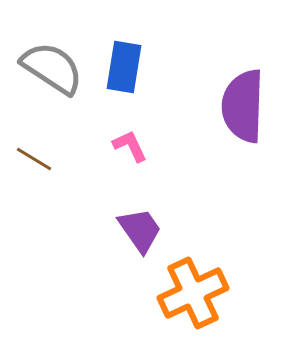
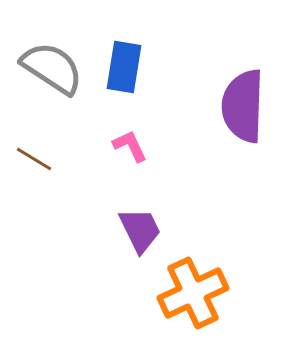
purple trapezoid: rotated 9 degrees clockwise
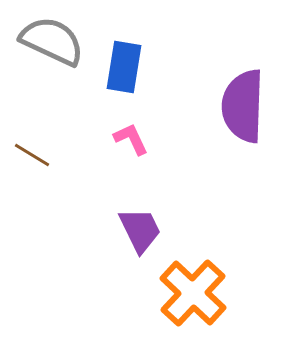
gray semicircle: moved 27 px up; rotated 8 degrees counterclockwise
pink L-shape: moved 1 px right, 7 px up
brown line: moved 2 px left, 4 px up
orange cross: rotated 22 degrees counterclockwise
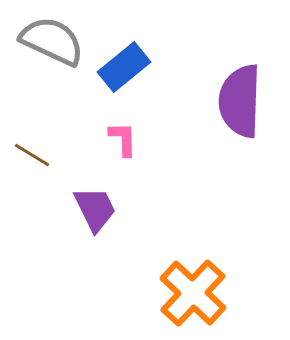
blue rectangle: rotated 42 degrees clockwise
purple semicircle: moved 3 px left, 5 px up
pink L-shape: moved 8 px left; rotated 24 degrees clockwise
purple trapezoid: moved 45 px left, 21 px up
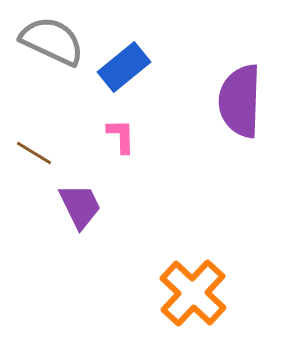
pink L-shape: moved 2 px left, 3 px up
brown line: moved 2 px right, 2 px up
purple trapezoid: moved 15 px left, 3 px up
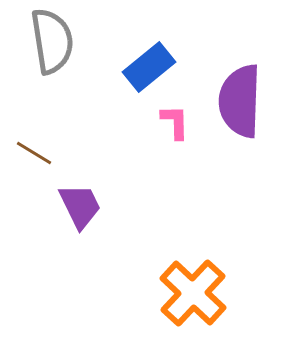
gray semicircle: rotated 56 degrees clockwise
blue rectangle: moved 25 px right
pink L-shape: moved 54 px right, 14 px up
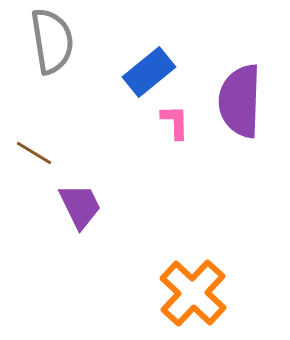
blue rectangle: moved 5 px down
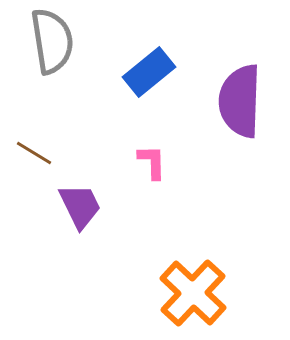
pink L-shape: moved 23 px left, 40 px down
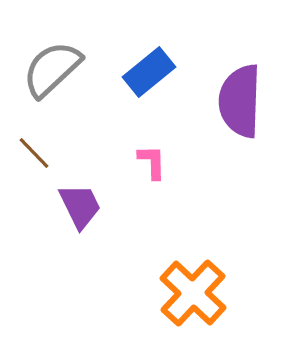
gray semicircle: moved 28 px down; rotated 124 degrees counterclockwise
brown line: rotated 15 degrees clockwise
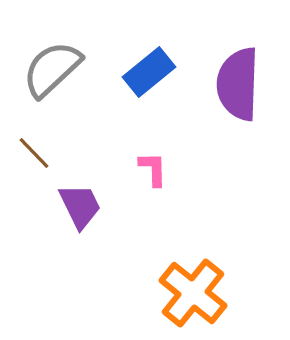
purple semicircle: moved 2 px left, 17 px up
pink L-shape: moved 1 px right, 7 px down
orange cross: rotated 4 degrees counterclockwise
